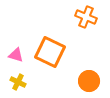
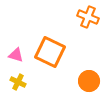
orange cross: moved 2 px right
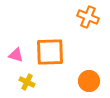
orange square: rotated 28 degrees counterclockwise
yellow cross: moved 9 px right
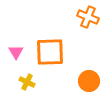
pink triangle: moved 3 px up; rotated 42 degrees clockwise
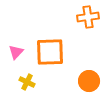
orange cross: rotated 30 degrees counterclockwise
pink triangle: rotated 14 degrees clockwise
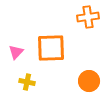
orange square: moved 1 px right, 4 px up
yellow cross: rotated 14 degrees counterclockwise
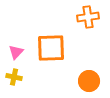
yellow cross: moved 13 px left, 5 px up
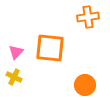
orange square: moved 1 px left; rotated 8 degrees clockwise
yellow cross: rotated 14 degrees clockwise
orange circle: moved 4 px left, 4 px down
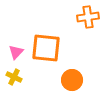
orange square: moved 4 px left
orange circle: moved 13 px left, 5 px up
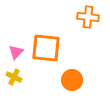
orange cross: rotated 15 degrees clockwise
